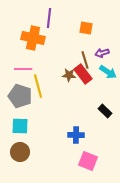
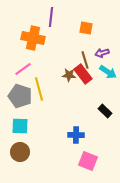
purple line: moved 2 px right, 1 px up
pink line: rotated 36 degrees counterclockwise
yellow line: moved 1 px right, 3 px down
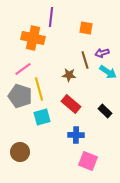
red rectangle: moved 12 px left, 30 px down; rotated 12 degrees counterclockwise
cyan square: moved 22 px right, 9 px up; rotated 18 degrees counterclockwise
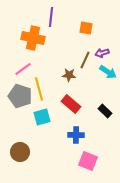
brown line: rotated 42 degrees clockwise
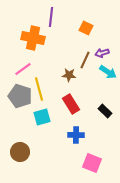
orange square: rotated 16 degrees clockwise
red rectangle: rotated 18 degrees clockwise
pink square: moved 4 px right, 2 px down
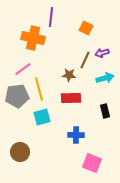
cyan arrow: moved 3 px left, 6 px down; rotated 48 degrees counterclockwise
gray pentagon: moved 3 px left; rotated 25 degrees counterclockwise
red rectangle: moved 6 px up; rotated 60 degrees counterclockwise
black rectangle: rotated 32 degrees clockwise
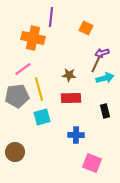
brown line: moved 11 px right, 4 px down
brown circle: moved 5 px left
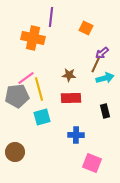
purple arrow: rotated 24 degrees counterclockwise
pink line: moved 3 px right, 9 px down
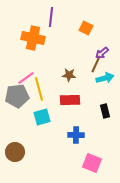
red rectangle: moved 1 px left, 2 px down
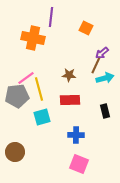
brown line: moved 1 px down
pink square: moved 13 px left, 1 px down
